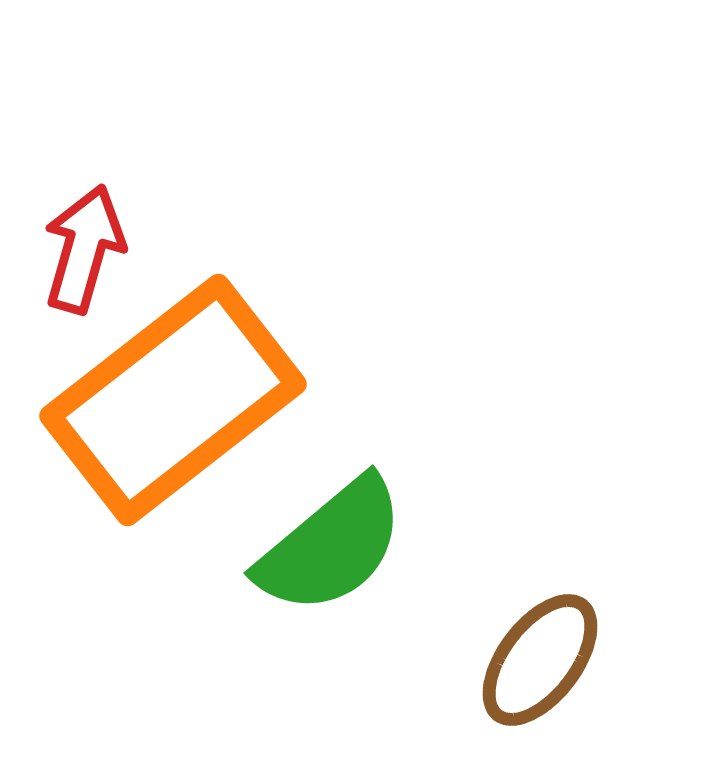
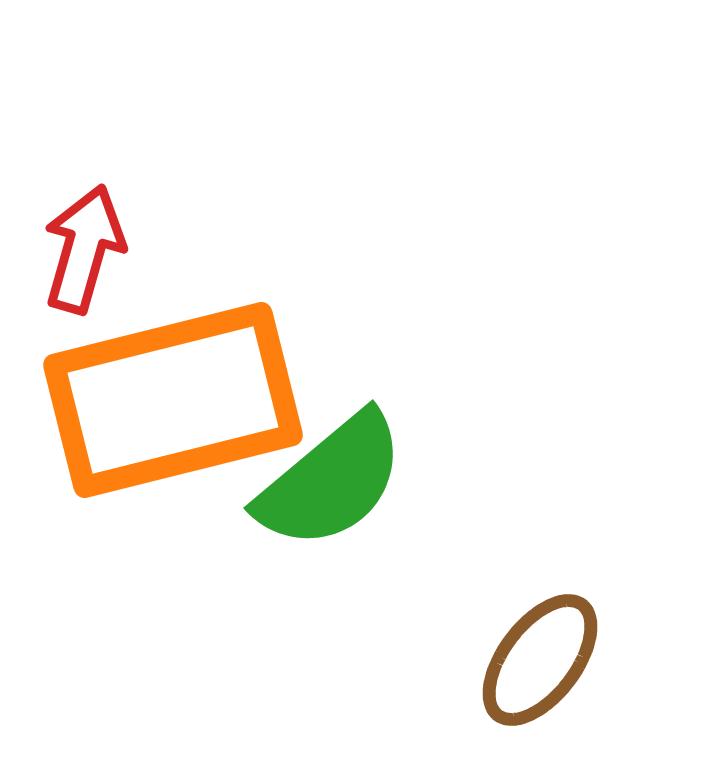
orange rectangle: rotated 24 degrees clockwise
green semicircle: moved 65 px up
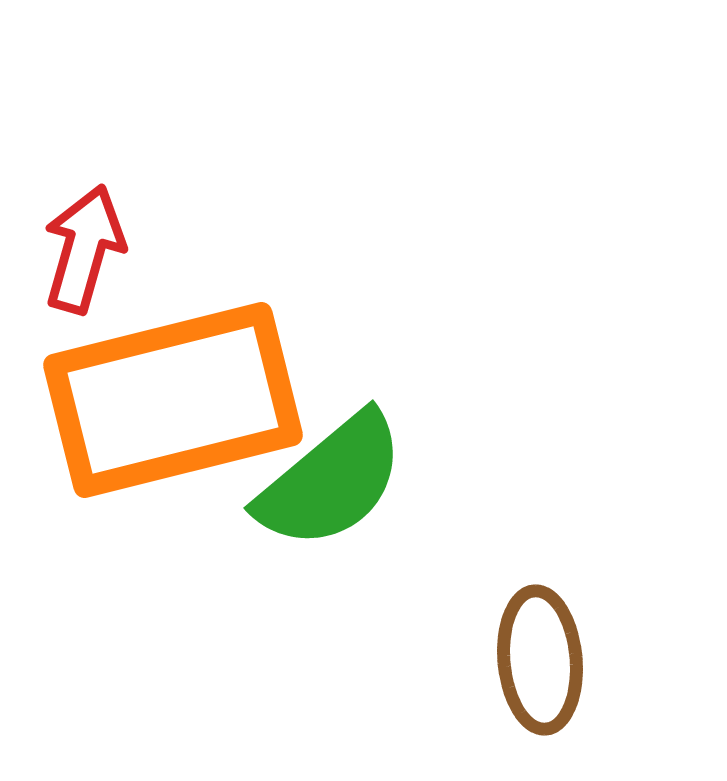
brown ellipse: rotated 42 degrees counterclockwise
